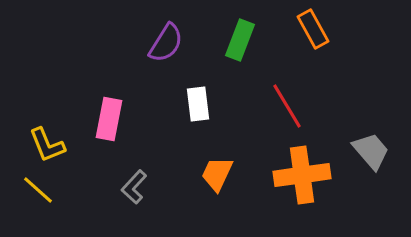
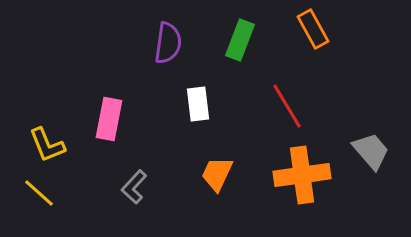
purple semicircle: moved 2 px right; rotated 24 degrees counterclockwise
yellow line: moved 1 px right, 3 px down
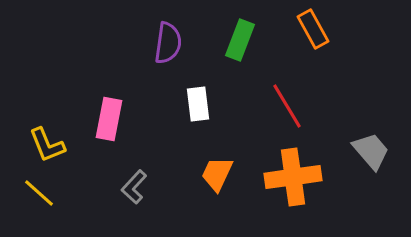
orange cross: moved 9 px left, 2 px down
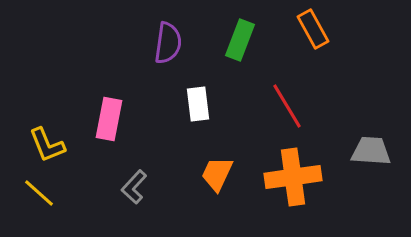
gray trapezoid: rotated 45 degrees counterclockwise
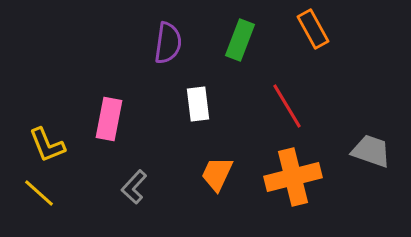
gray trapezoid: rotated 15 degrees clockwise
orange cross: rotated 6 degrees counterclockwise
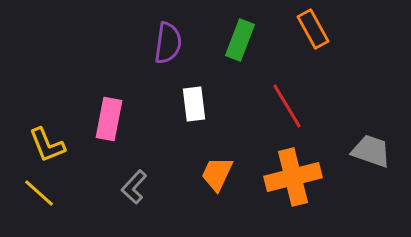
white rectangle: moved 4 px left
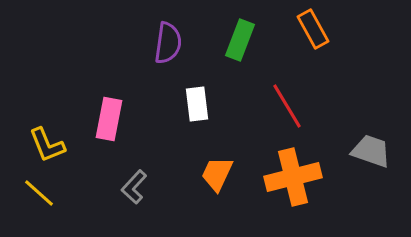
white rectangle: moved 3 px right
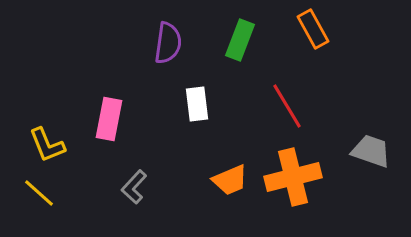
orange trapezoid: moved 13 px right, 6 px down; rotated 138 degrees counterclockwise
